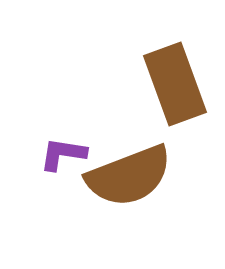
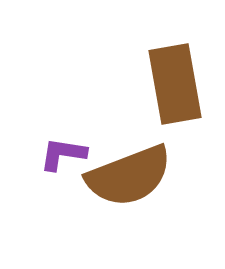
brown rectangle: rotated 10 degrees clockwise
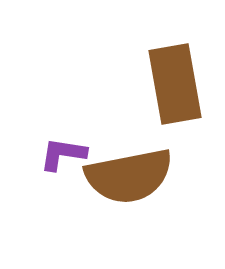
brown semicircle: rotated 10 degrees clockwise
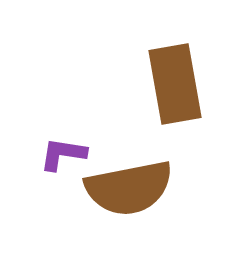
brown semicircle: moved 12 px down
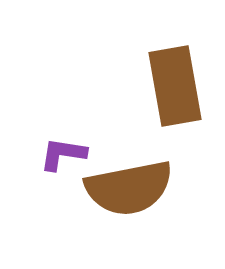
brown rectangle: moved 2 px down
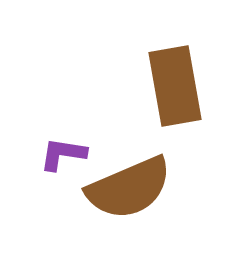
brown semicircle: rotated 12 degrees counterclockwise
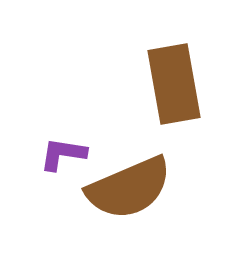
brown rectangle: moved 1 px left, 2 px up
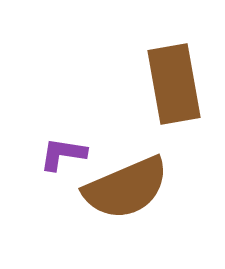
brown semicircle: moved 3 px left
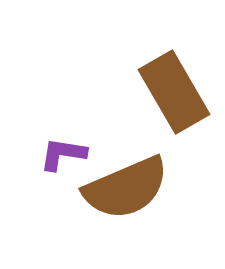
brown rectangle: moved 8 px down; rotated 20 degrees counterclockwise
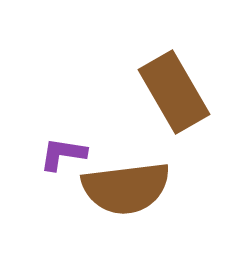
brown semicircle: rotated 16 degrees clockwise
